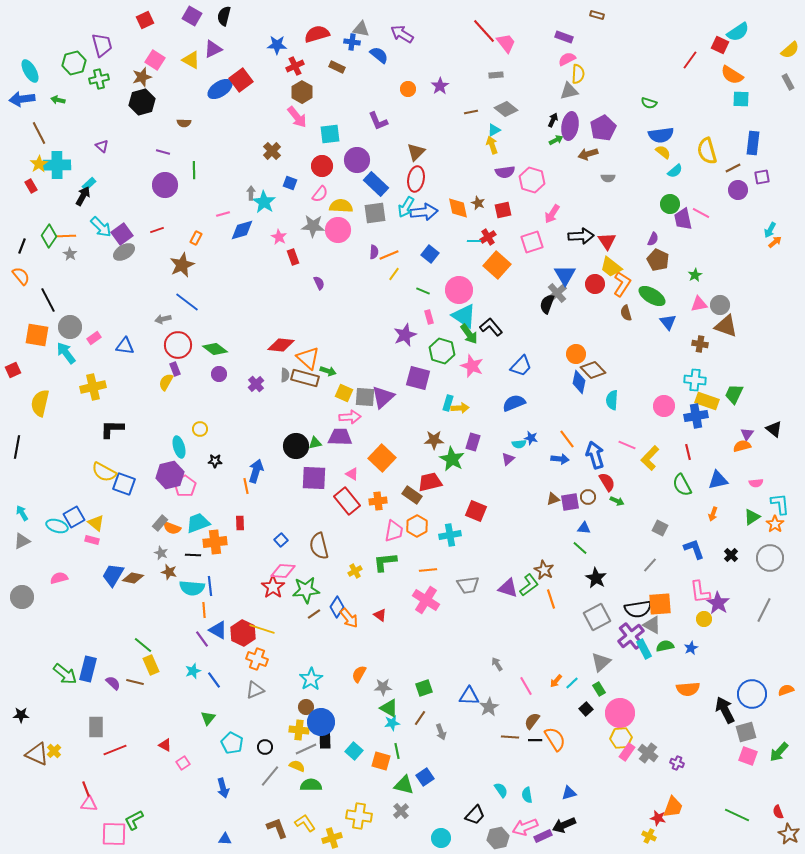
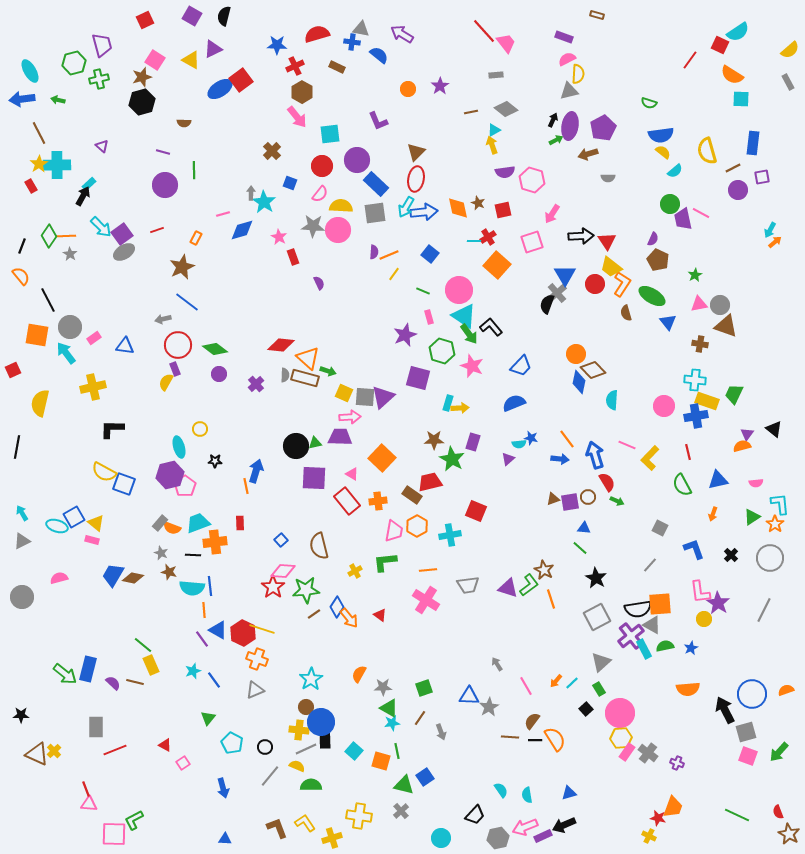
brown star at (182, 265): moved 2 px down
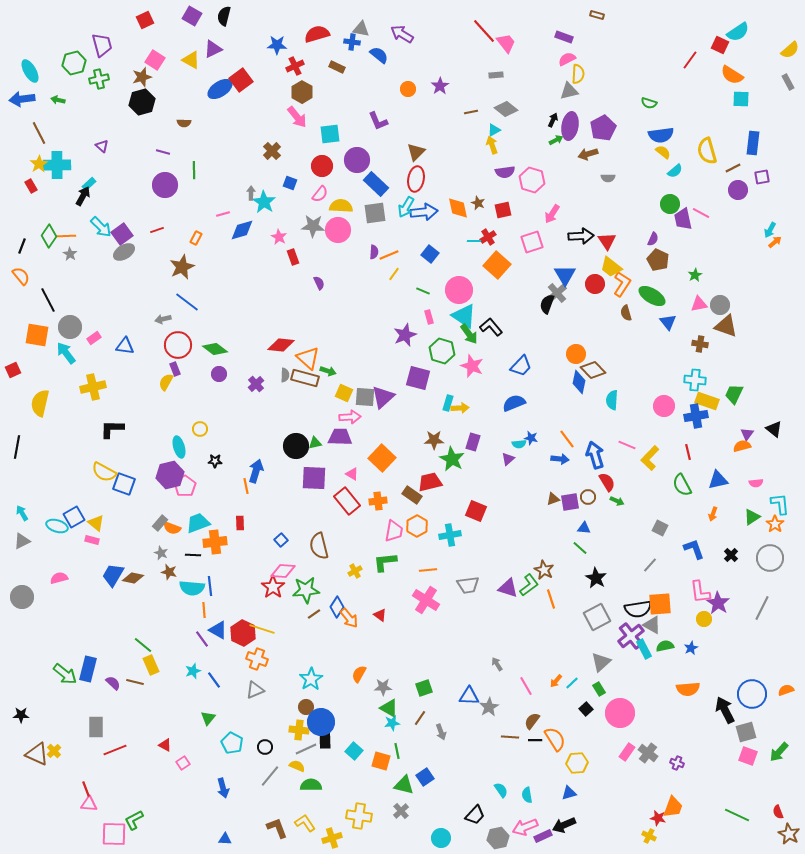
gray line at (764, 610): moved 2 px left, 2 px up
yellow hexagon at (621, 738): moved 44 px left, 25 px down
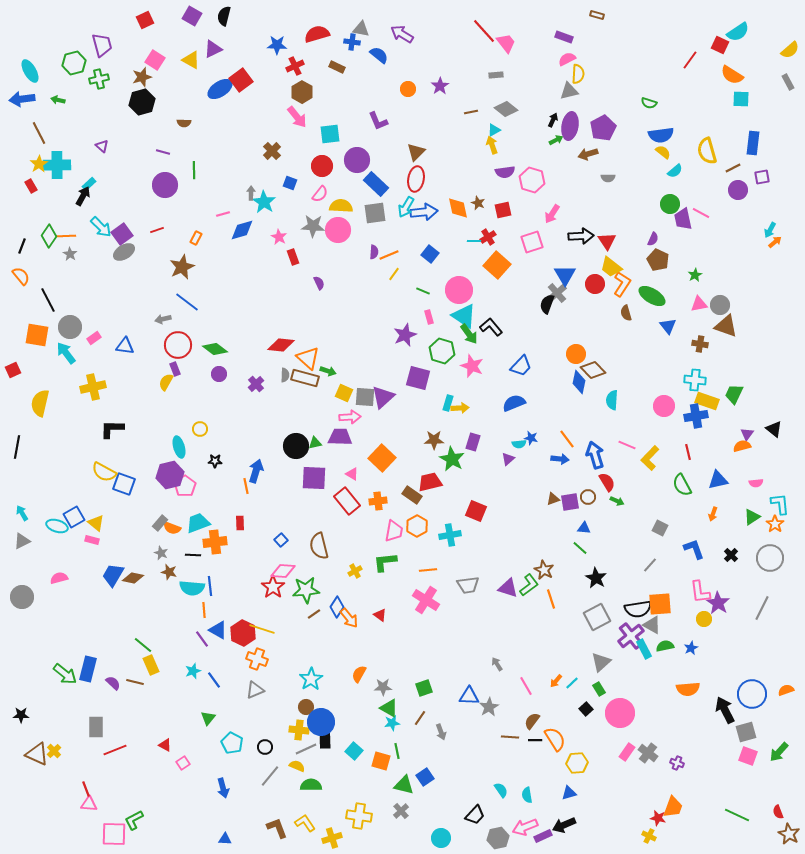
blue triangle at (668, 322): moved 4 px down
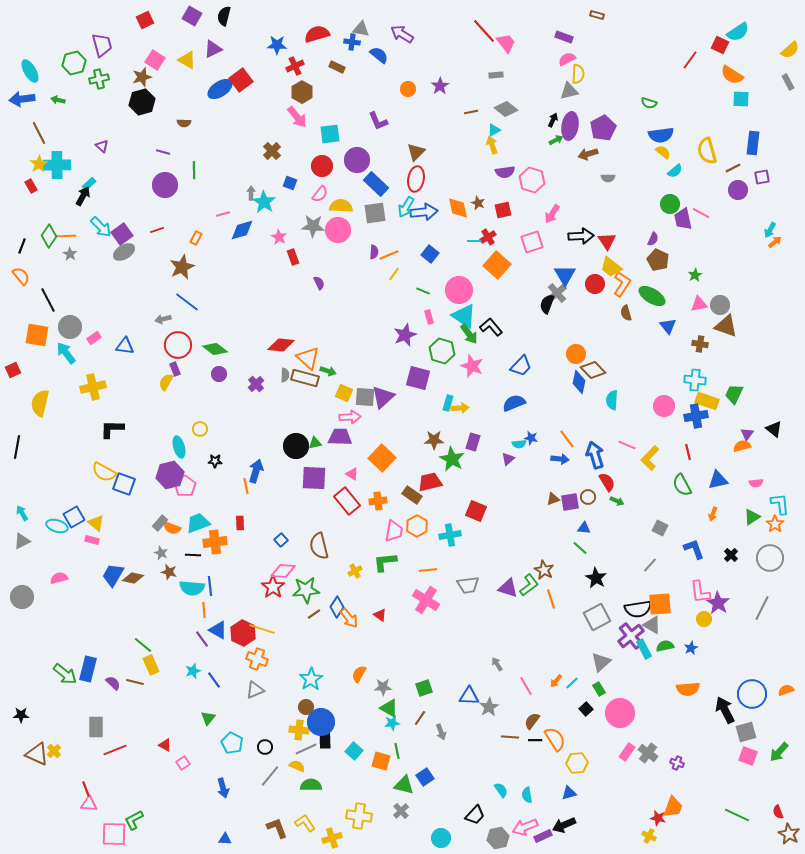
yellow triangle at (191, 60): moved 4 px left
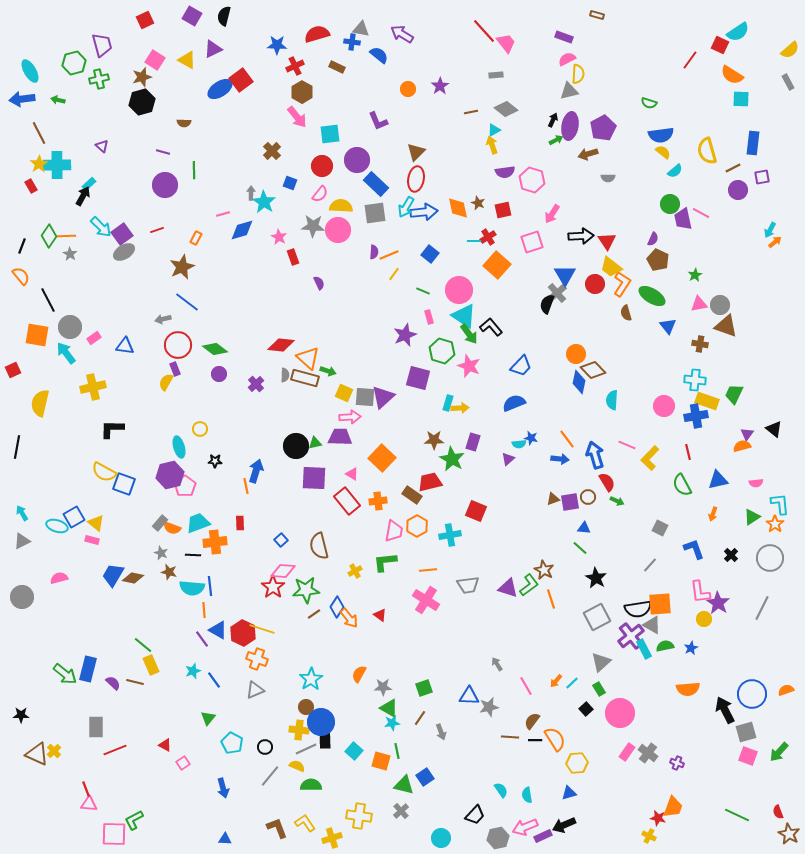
pink star at (472, 366): moved 3 px left
gray star at (489, 707): rotated 18 degrees clockwise
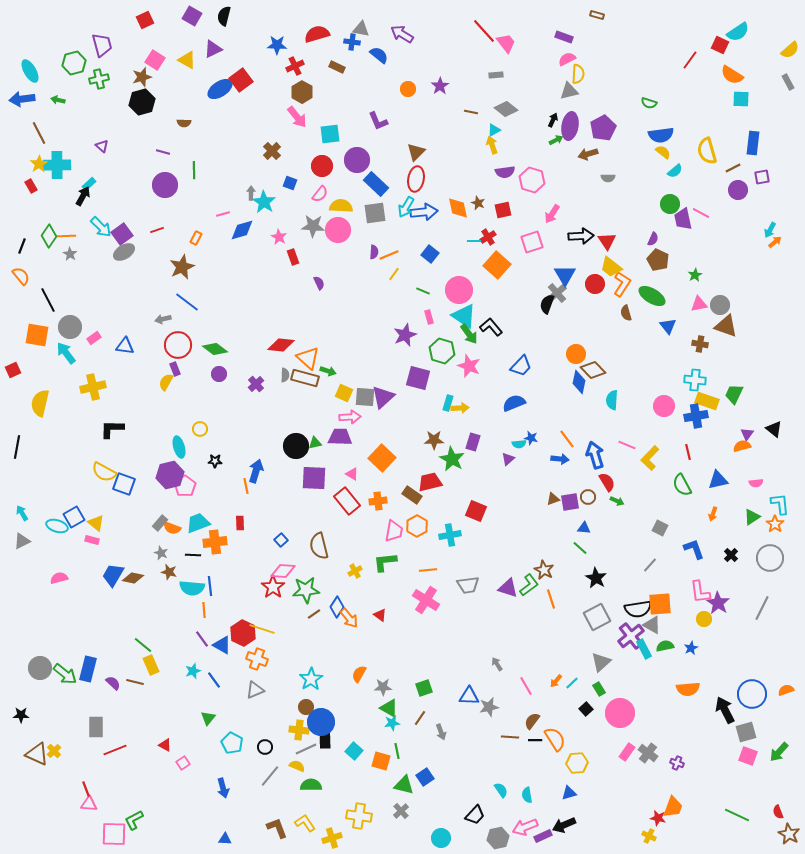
brown line at (471, 112): rotated 24 degrees clockwise
gray circle at (22, 597): moved 18 px right, 71 px down
blue triangle at (218, 630): moved 4 px right, 15 px down
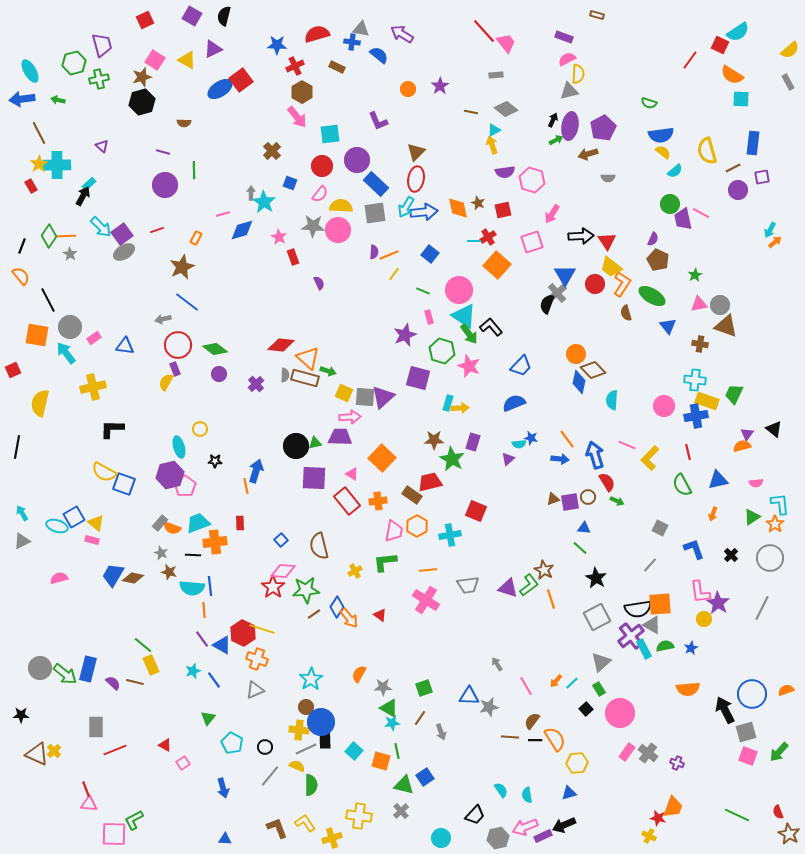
green semicircle at (311, 785): rotated 90 degrees clockwise
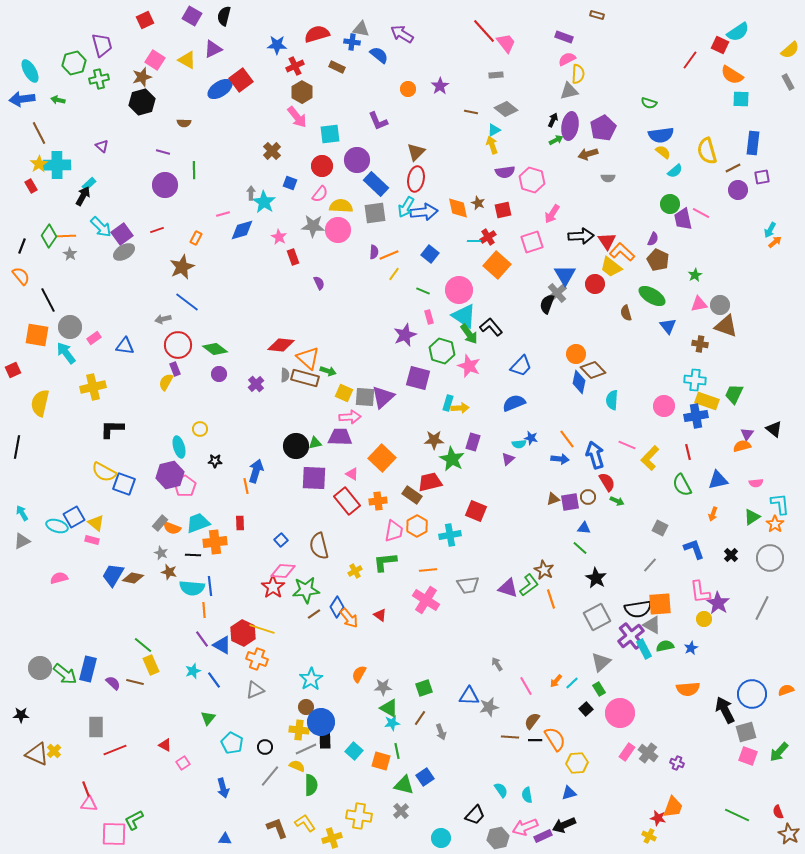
orange L-shape at (622, 284): moved 32 px up; rotated 80 degrees counterclockwise
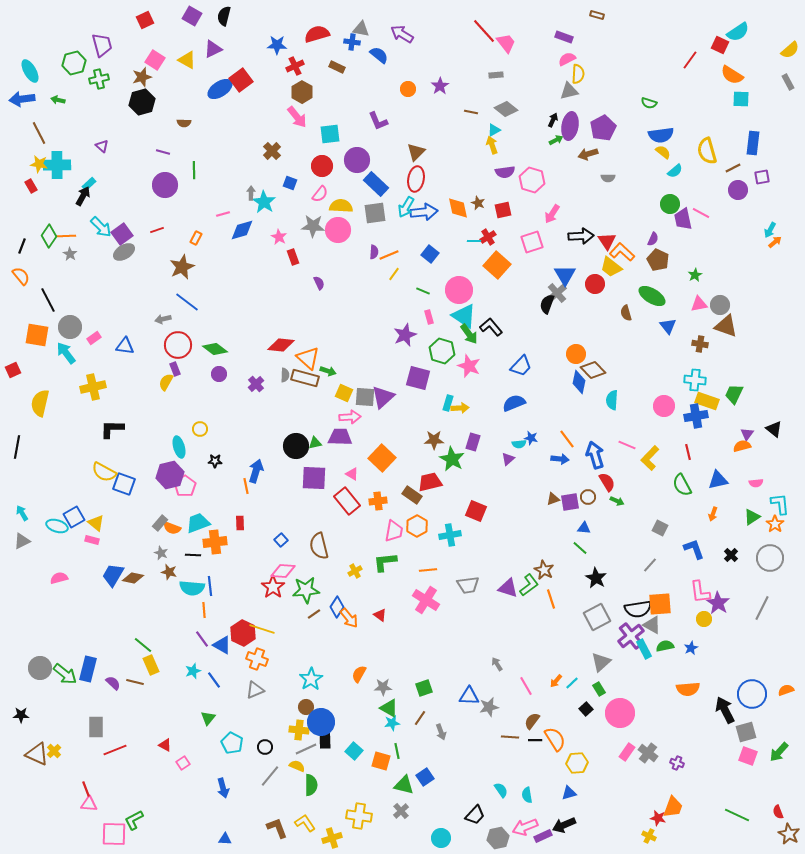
yellow star at (39, 164): rotated 30 degrees counterclockwise
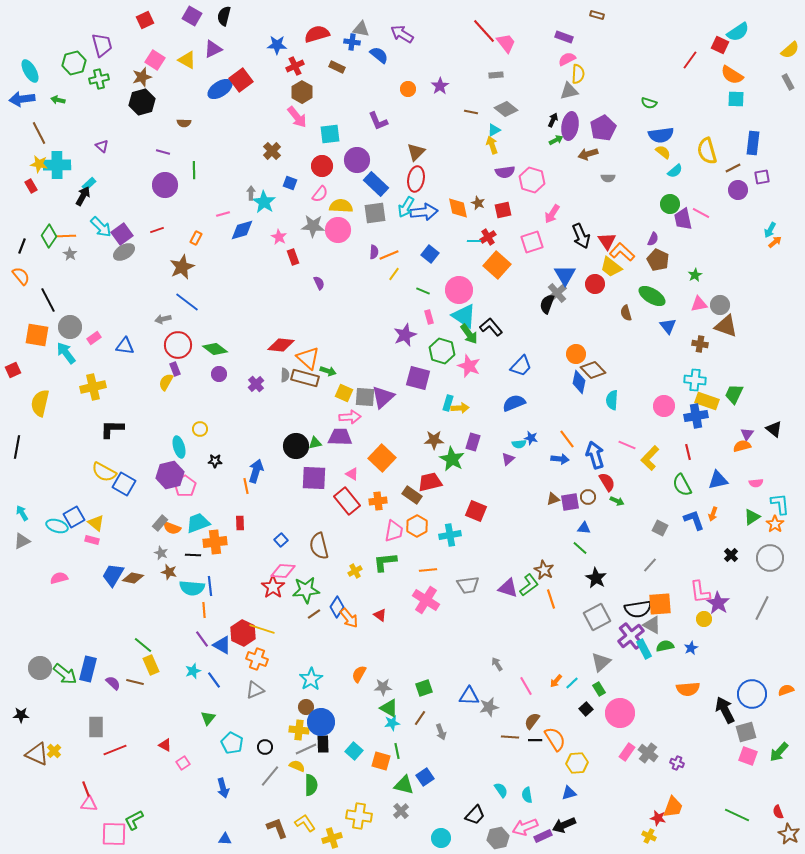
cyan square at (741, 99): moved 5 px left
black arrow at (581, 236): rotated 70 degrees clockwise
blue square at (124, 484): rotated 10 degrees clockwise
blue L-shape at (694, 549): moved 29 px up
black rectangle at (325, 740): moved 2 px left, 4 px down
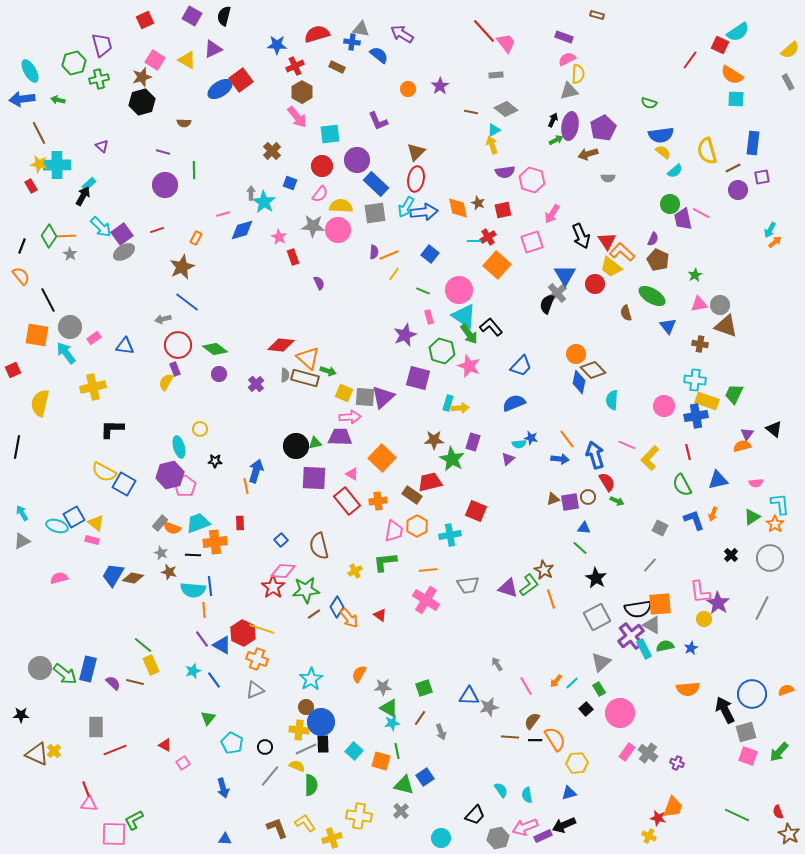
cyan semicircle at (192, 588): moved 1 px right, 2 px down
